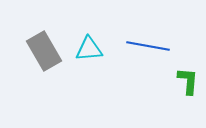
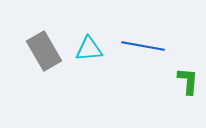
blue line: moved 5 px left
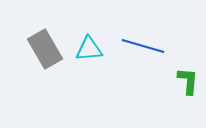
blue line: rotated 6 degrees clockwise
gray rectangle: moved 1 px right, 2 px up
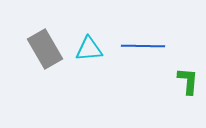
blue line: rotated 15 degrees counterclockwise
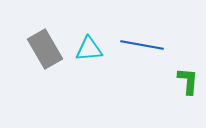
blue line: moved 1 px left, 1 px up; rotated 9 degrees clockwise
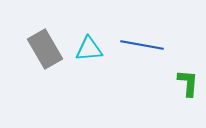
green L-shape: moved 2 px down
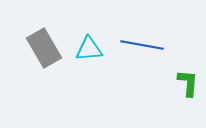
gray rectangle: moved 1 px left, 1 px up
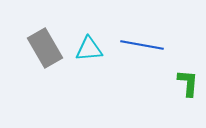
gray rectangle: moved 1 px right
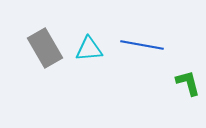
green L-shape: rotated 20 degrees counterclockwise
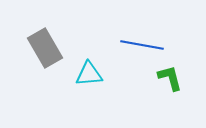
cyan triangle: moved 25 px down
green L-shape: moved 18 px left, 5 px up
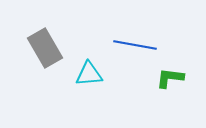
blue line: moved 7 px left
green L-shape: rotated 68 degrees counterclockwise
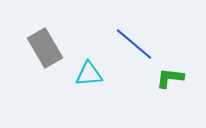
blue line: moved 1 px left, 1 px up; rotated 30 degrees clockwise
